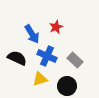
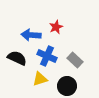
blue arrow: moved 1 px left, 1 px down; rotated 126 degrees clockwise
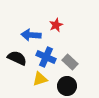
red star: moved 2 px up
blue cross: moved 1 px left, 1 px down
gray rectangle: moved 5 px left, 2 px down
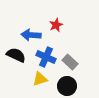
black semicircle: moved 1 px left, 3 px up
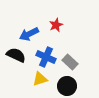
blue arrow: moved 2 px left, 1 px up; rotated 30 degrees counterclockwise
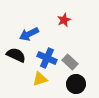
red star: moved 8 px right, 5 px up
blue cross: moved 1 px right, 1 px down
black circle: moved 9 px right, 2 px up
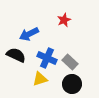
black circle: moved 4 px left
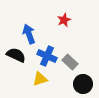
blue arrow: rotated 96 degrees clockwise
blue cross: moved 2 px up
black circle: moved 11 px right
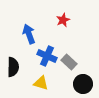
red star: moved 1 px left
black semicircle: moved 3 px left, 12 px down; rotated 66 degrees clockwise
gray rectangle: moved 1 px left
yellow triangle: moved 1 px right, 4 px down; rotated 35 degrees clockwise
